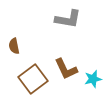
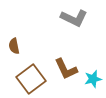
gray L-shape: moved 6 px right, 1 px up; rotated 16 degrees clockwise
brown square: moved 2 px left
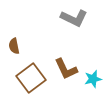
brown square: moved 1 px up
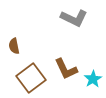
cyan star: rotated 18 degrees counterclockwise
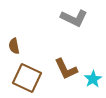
brown square: moved 4 px left; rotated 28 degrees counterclockwise
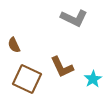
brown semicircle: moved 1 px up; rotated 14 degrees counterclockwise
brown L-shape: moved 4 px left, 2 px up
brown square: moved 1 px down
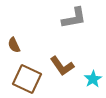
gray L-shape: rotated 36 degrees counterclockwise
brown L-shape: moved 1 px up; rotated 10 degrees counterclockwise
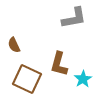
brown L-shape: moved 3 px left, 2 px up; rotated 50 degrees clockwise
cyan star: moved 10 px left
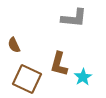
gray L-shape: rotated 16 degrees clockwise
cyan star: moved 2 px up
